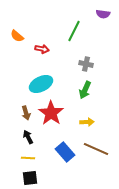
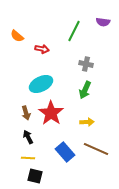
purple semicircle: moved 8 px down
black square: moved 5 px right, 2 px up; rotated 21 degrees clockwise
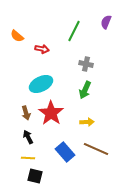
purple semicircle: moved 3 px right; rotated 104 degrees clockwise
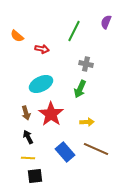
green arrow: moved 5 px left, 1 px up
red star: moved 1 px down
black square: rotated 21 degrees counterclockwise
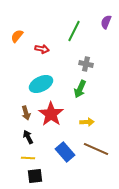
orange semicircle: rotated 88 degrees clockwise
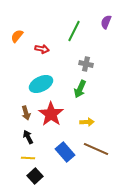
black square: rotated 35 degrees counterclockwise
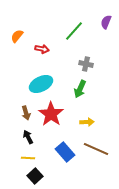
green line: rotated 15 degrees clockwise
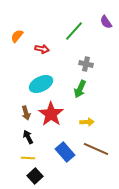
purple semicircle: rotated 56 degrees counterclockwise
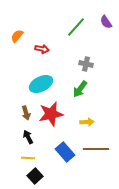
green line: moved 2 px right, 4 px up
green arrow: rotated 12 degrees clockwise
red star: rotated 25 degrees clockwise
brown line: rotated 25 degrees counterclockwise
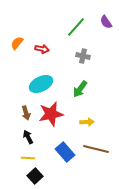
orange semicircle: moved 7 px down
gray cross: moved 3 px left, 8 px up
brown line: rotated 15 degrees clockwise
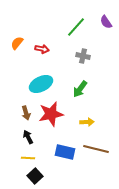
blue rectangle: rotated 36 degrees counterclockwise
